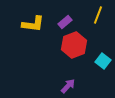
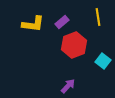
yellow line: moved 2 px down; rotated 30 degrees counterclockwise
purple rectangle: moved 3 px left
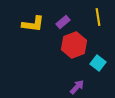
purple rectangle: moved 1 px right
cyan square: moved 5 px left, 2 px down
purple arrow: moved 9 px right, 1 px down
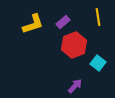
yellow L-shape: rotated 25 degrees counterclockwise
purple arrow: moved 2 px left, 1 px up
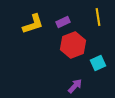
purple rectangle: rotated 16 degrees clockwise
red hexagon: moved 1 px left
cyan square: rotated 28 degrees clockwise
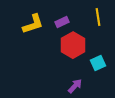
purple rectangle: moved 1 px left
red hexagon: rotated 10 degrees counterclockwise
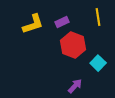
red hexagon: rotated 10 degrees counterclockwise
cyan square: rotated 21 degrees counterclockwise
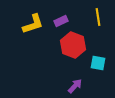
purple rectangle: moved 1 px left, 1 px up
cyan square: rotated 35 degrees counterclockwise
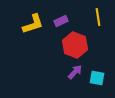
red hexagon: moved 2 px right
cyan square: moved 1 px left, 15 px down
purple arrow: moved 14 px up
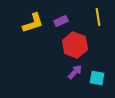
yellow L-shape: moved 1 px up
